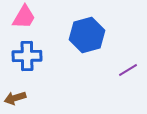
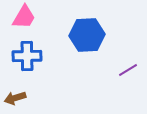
blue hexagon: rotated 12 degrees clockwise
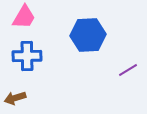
blue hexagon: moved 1 px right
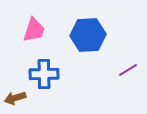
pink trapezoid: moved 10 px right, 13 px down; rotated 12 degrees counterclockwise
blue cross: moved 17 px right, 18 px down
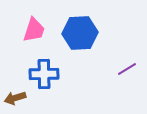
blue hexagon: moved 8 px left, 2 px up
purple line: moved 1 px left, 1 px up
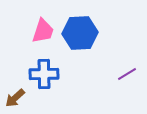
pink trapezoid: moved 9 px right, 1 px down
purple line: moved 5 px down
brown arrow: rotated 25 degrees counterclockwise
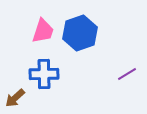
blue hexagon: rotated 16 degrees counterclockwise
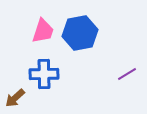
blue hexagon: rotated 8 degrees clockwise
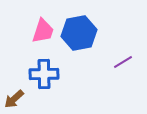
blue hexagon: moved 1 px left
purple line: moved 4 px left, 12 px up
brown arrow: moved 1 px left, 1 px down
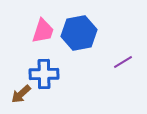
brown arrow: moved 7 px right, 5 px up
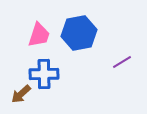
pink trapezoid: moved 4 px left, 4 px down
purple line: moved 1 px left
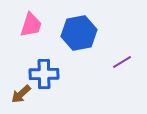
pink trapezoid: moved 8 px left, 10 px up
